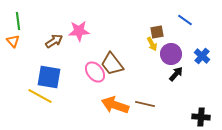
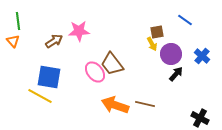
black cross: moved 1 px left, 1 px down; rotated 24 degrees clockwise
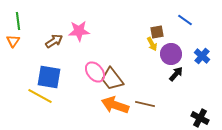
orange triangle: rotated 16 degrees clockwise
brown trapezoid: moved 15 px down
